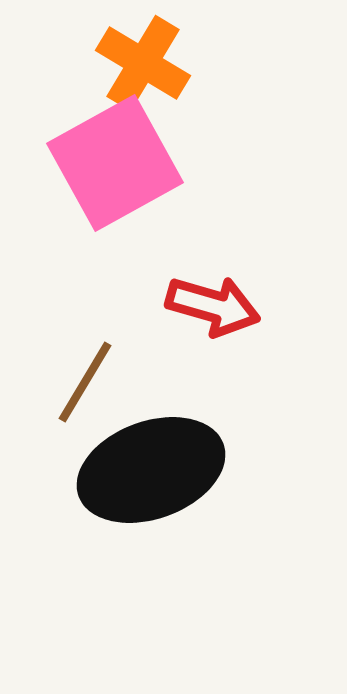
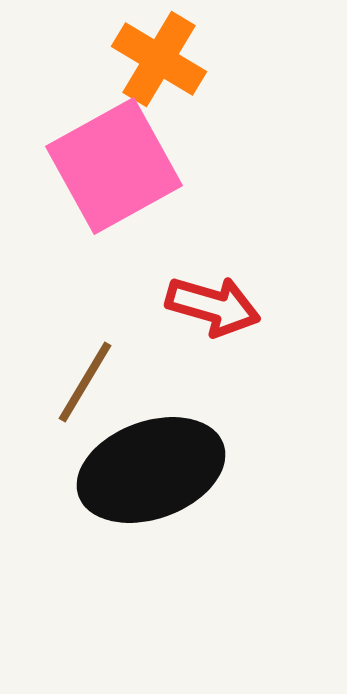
orange cross: moved 16 px right, 4 px up
pink square: moved 1 px left, 3 px down
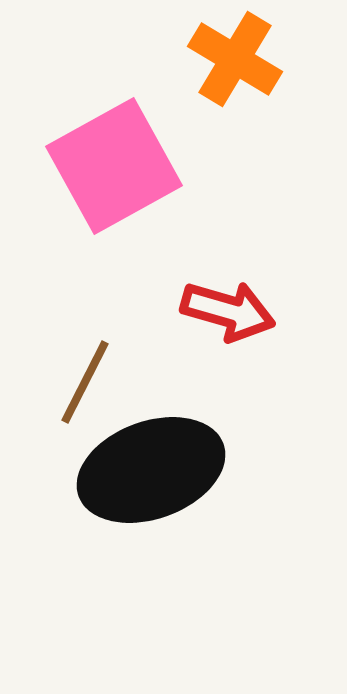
orange cross: moved 76 px right
red arrow: moved 15 px right, 5 px down
brown line: rotated 4 degrees counterclockwise
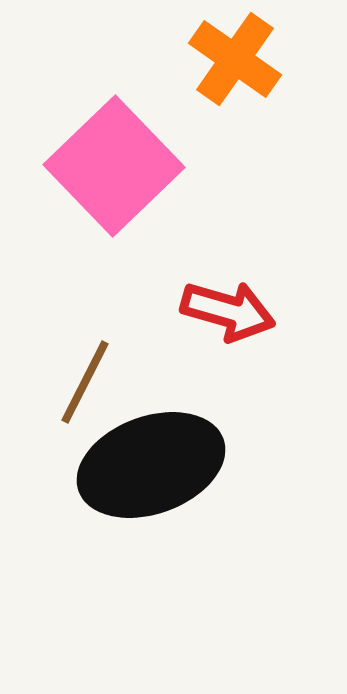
orange cross: rotated 4 degrees clockwise
pink square: rotated 15 degrees counterclockwise
black ellipse: moved 5 px up
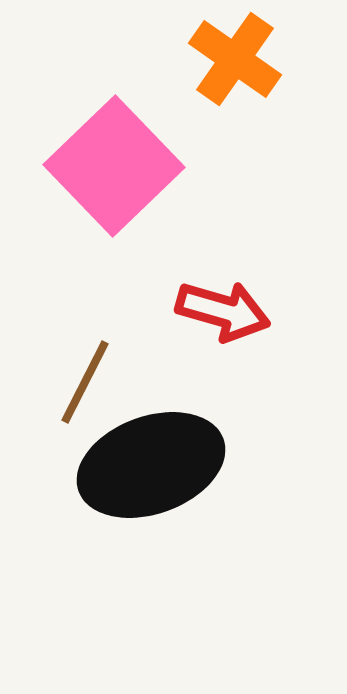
red arrow: moved 5 px left
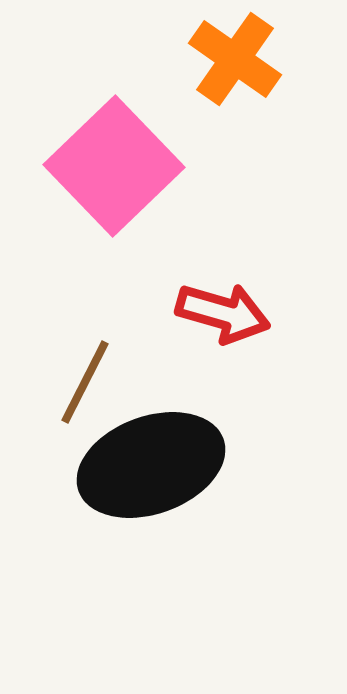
red arrow: moved 2 px down
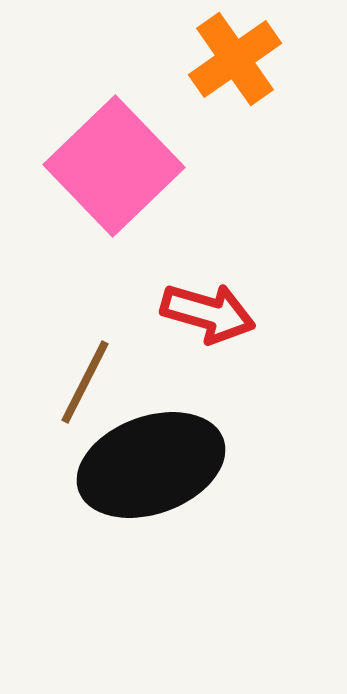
orange cross: rotated 20 degrees clockwise
red arrow: moved 15 px left
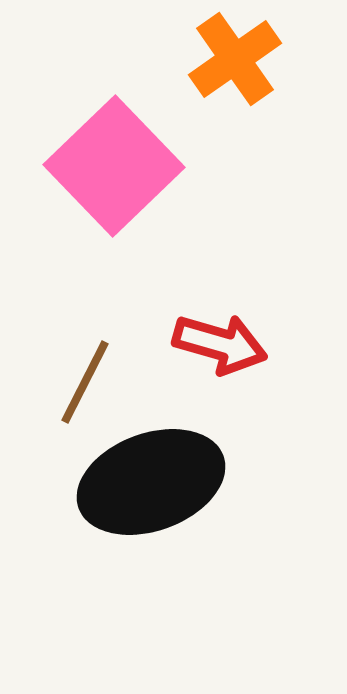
red arrow: moved 12 px right, 31 px down
black ellipse: moved 17 px down
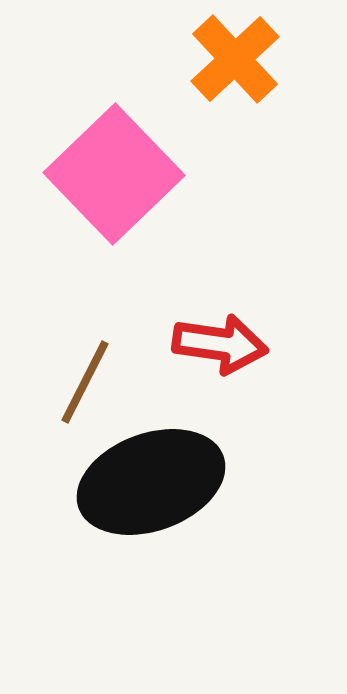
orange cross: rotated 8 degrees counterclockwise
pink square: moved 8 px down
red arrow: rotated 8 degrees counterclockwise
